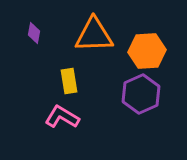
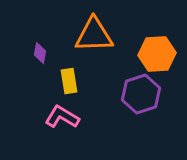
purple diamond: moved 6 px right, 20 px down
orange hexagon: moved 10 px right, 3 px down
purple hexagon: rotated 6 degrees clockwise
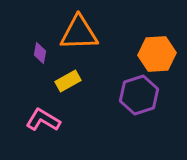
orange triangle: moved 15 px left, 2 px up
yellow rectangle: moved 1 px left; rotated 70 degrees clockwise
purple hexagon: moved 2 px left, 1 px down
pink L-shape: moved 19 px left, 3 px down
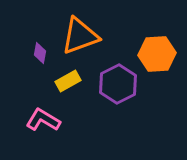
orange triangle: moved 1 px right, 3 px down; rotated 18 degrees counterclockwise
purple hexagon: moved 21 px left, 11 px up; rotated 9 degrees counterclockwise
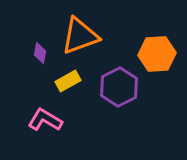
purple hexagon: moved 1 px right, 3 px down
pink L-shape: moved 2 px right
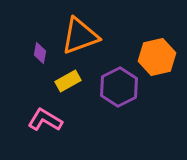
orange hexagon: moved 3 px down; rotated 9 degrees counterclockwise
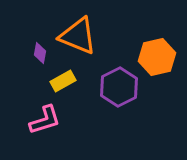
orange triangle: moved 2 px left; rotated 42 degrees clockwise
yellow rectangle: moved 5 px left
pink L-shape: rotated 132 degrees clockwise
